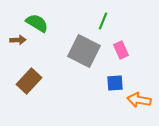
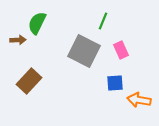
green semicircle: rotated 95 degrees counterclockwise
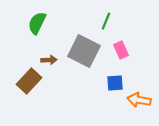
green line: moved 3 px right
brown arrow: moved 31 px right, 20 px down
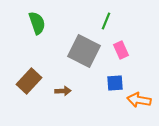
green semicircle: rotated 135 degrees clockwise
brown arrow: moved 14 px right, 31 px down
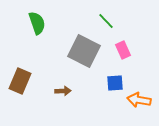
green line: rotated 66 degrees counterclockwise
pink rectangle: moved 2 px right
brown rectangle: moved 9 px left; rotated 20 degrees counterclockwise
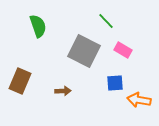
green semicircle: moved 1 px right, 3 px down
pink rectangle: rotated 36 degrees counterclockwise
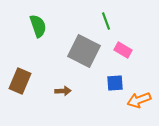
green line: rotated 24 degrees clockwise
orange arrow: rotated 30 degrees counterclockwise
